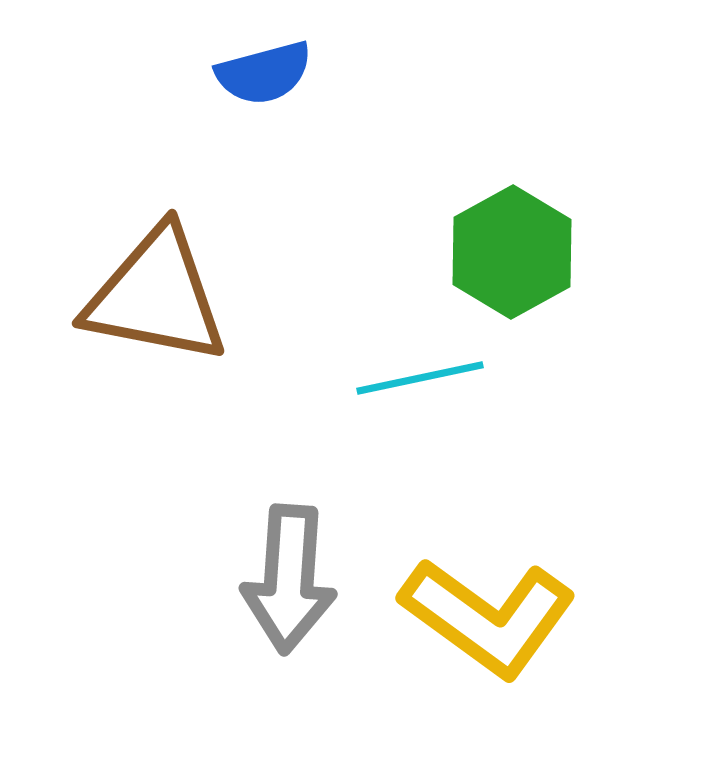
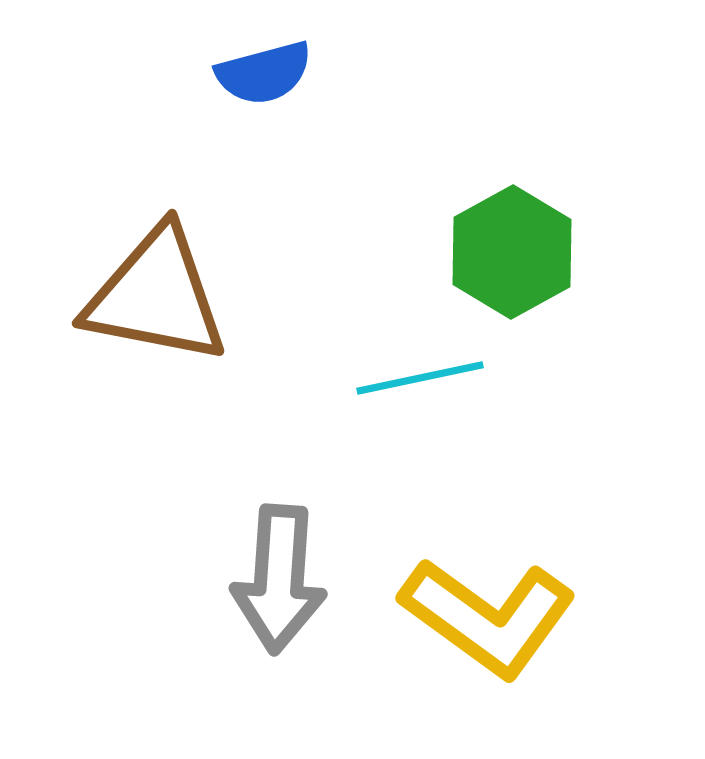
gray arrow: moved 10 px left
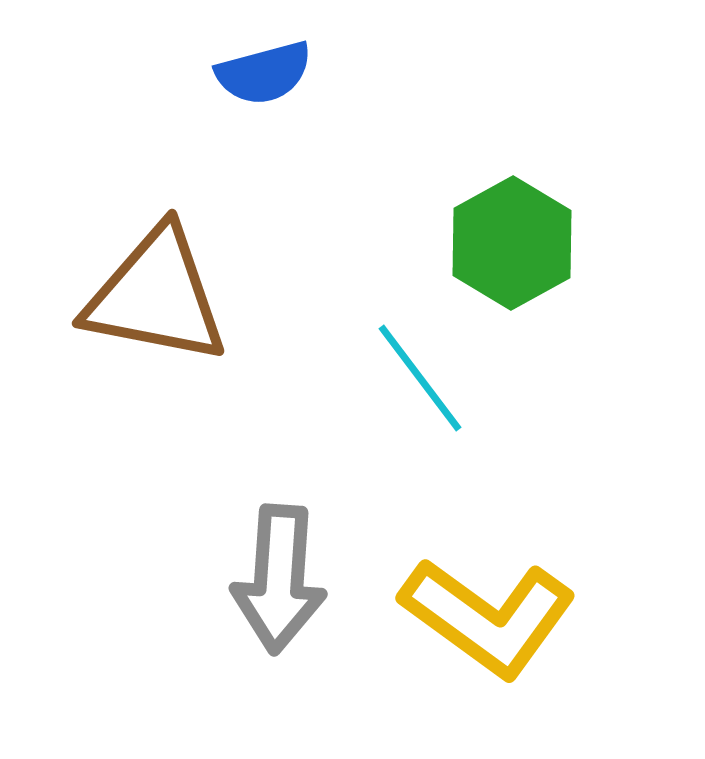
green hexagon: moved 9 px up
cyan line: rotated 65 degrees clockwise
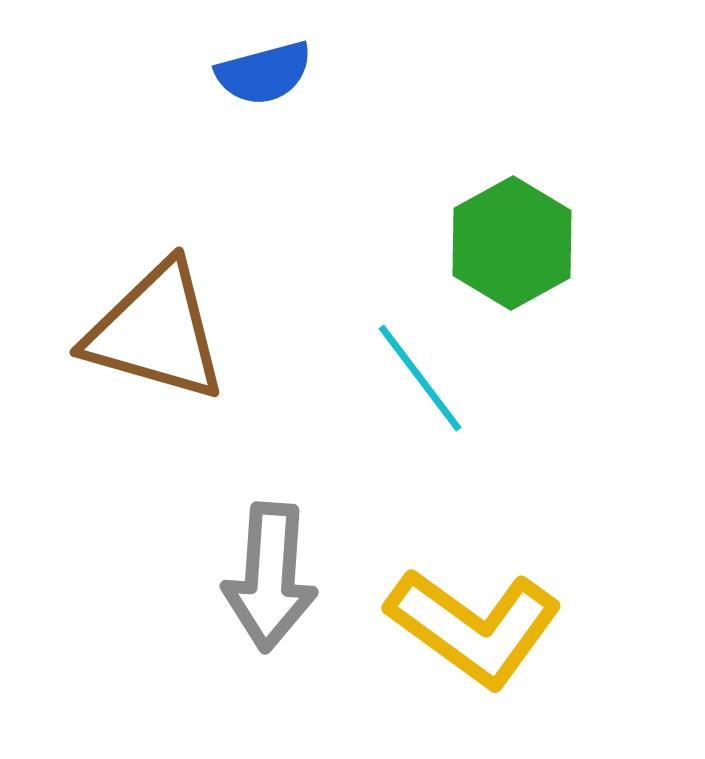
brown triangle: moved 36 px down; rotated 5 degrees clockwise
gray arrow: moved 9 px left, 2 px up
yellow L-shape: moved 14 px left, 10 px down
